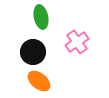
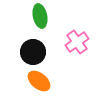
green ellipse: moved 1 px left, 1 px up
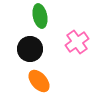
black circle: moved 3 px left, 3 px up
orange ellipse: rotated 10 degrees clockwise
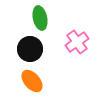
green ellipse: moved 2 px down
orange ellipse: moved 7 px left
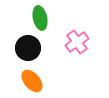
black circle: moved 2 px left, 1 px up
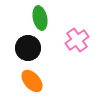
pink cross: moved 2 px up
